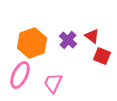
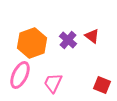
red square: moved 29 px down
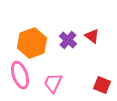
pink ellipse: rotated 44 degrees counterclockwise
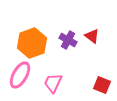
purple cross: rotated 12 degrees counterclockwise
pink ellipse: rotated 48 degrees clockwise
